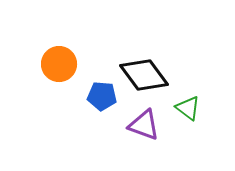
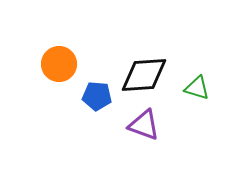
black diamond: rotated 57 degrees counterclockwise
blue pentagon: moved 5 px left
green triangle: moved 9 px right, 20 px up; rotated 20 degrees counterclockwise
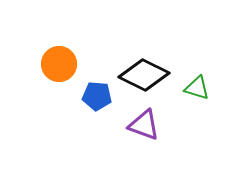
black diamond: rotated 30 degrees clockwise
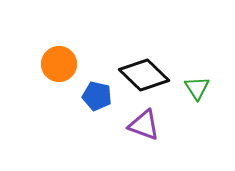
black diamond: rotated 18 degrees clockwise
green triangle: rotated 40 degrees clockwise
blue pentagon: rotated 8 degrees clockwise
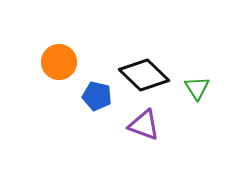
orange circle: moved 2 px up
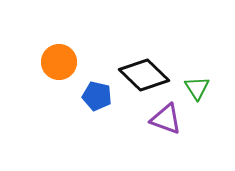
purple triangle: moved 22 px right, 6 px up
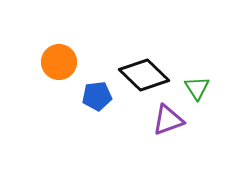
blue pentagon: rotated 20 degrees counterclockwise
purple triangle: moved 2 px right, 1 px down; rotated 40 degrees counterclockwise
